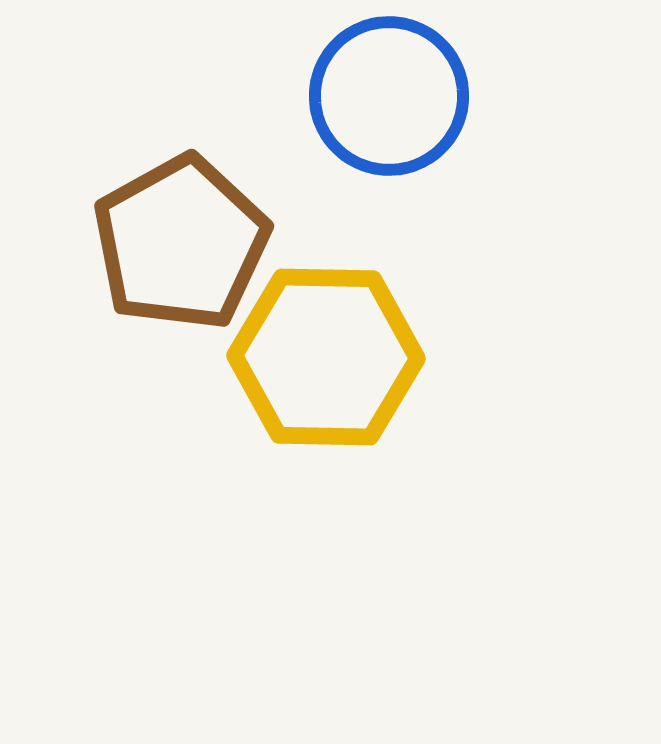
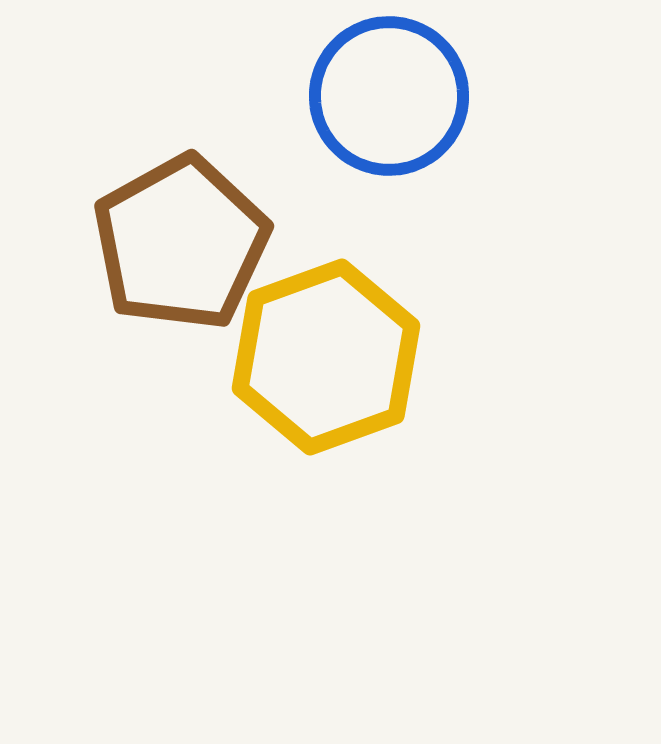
yellow hexagon: rotated 21 degrees counterclockwise
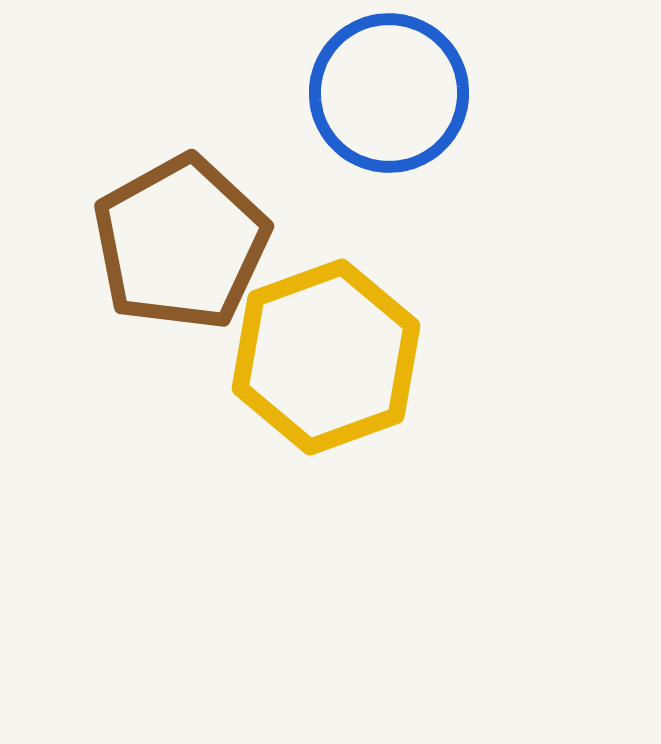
blue circle: moved 3 px up
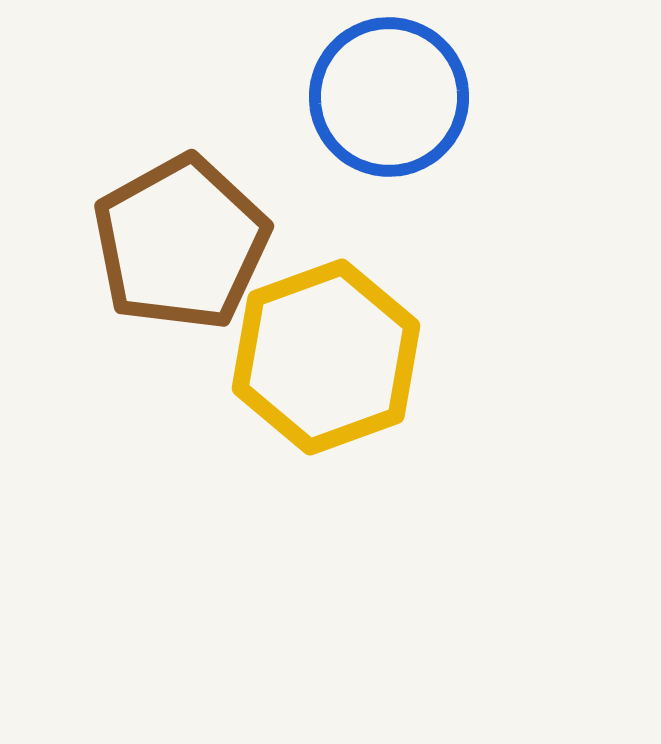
blue circle: moved 4 px down
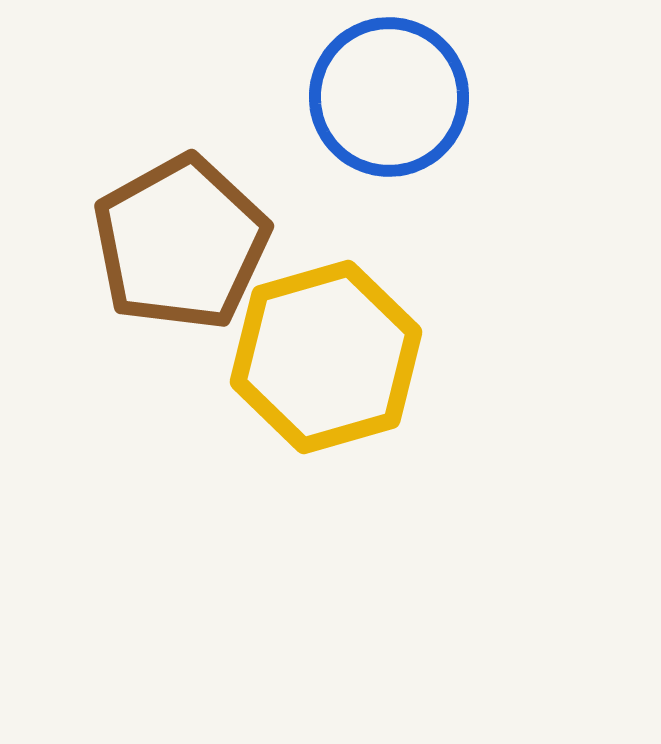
yellow hexagon: rotated 4 degrees clockwise
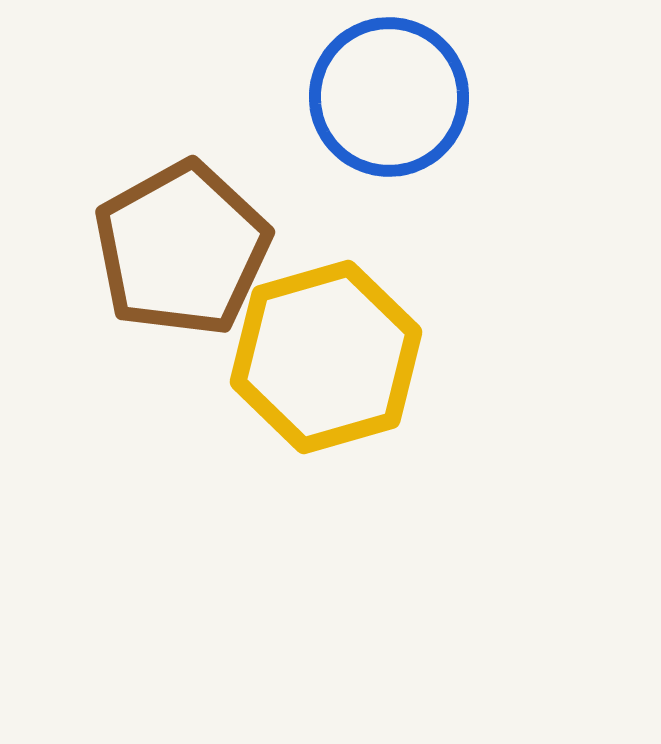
brown pentagon: moved 1 px right, 6 px down
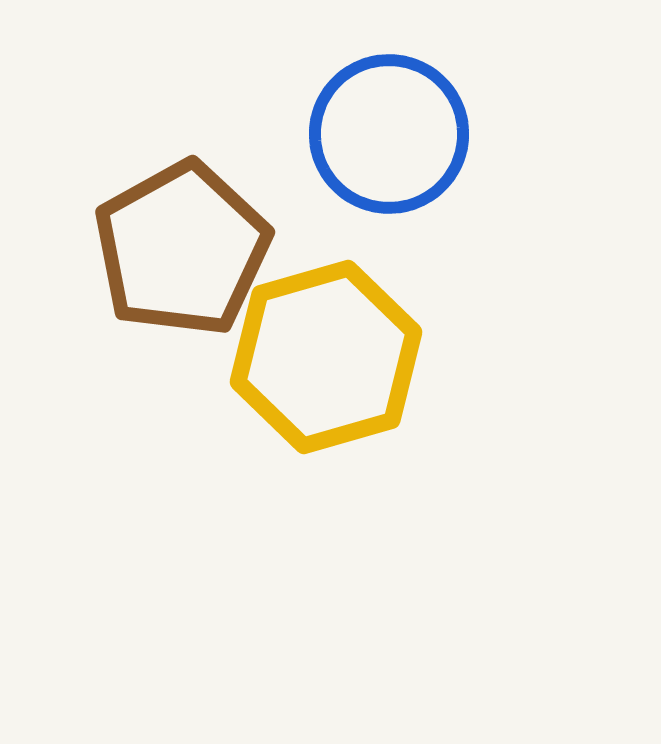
blue circle: moved 37 px down
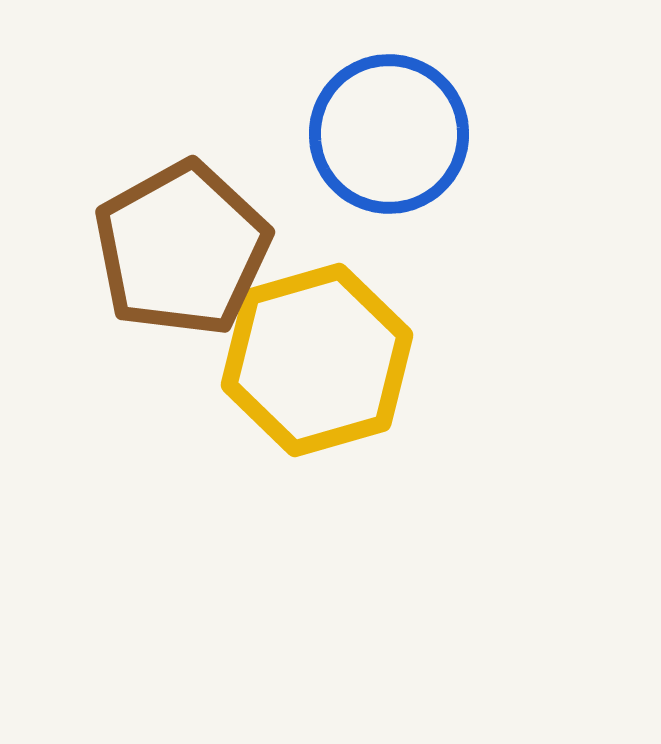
yellow hexagon: moved 9 px left, 3 px down
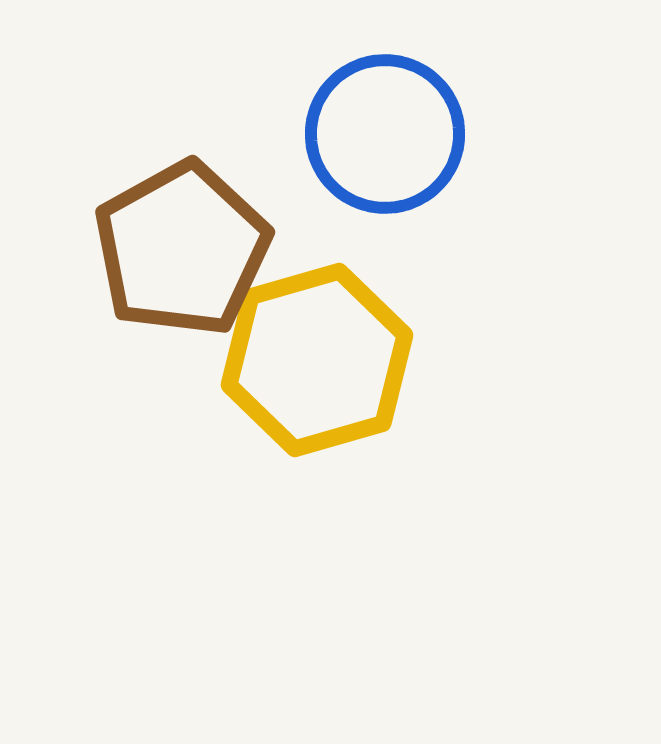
blue circle: moved 4 px left
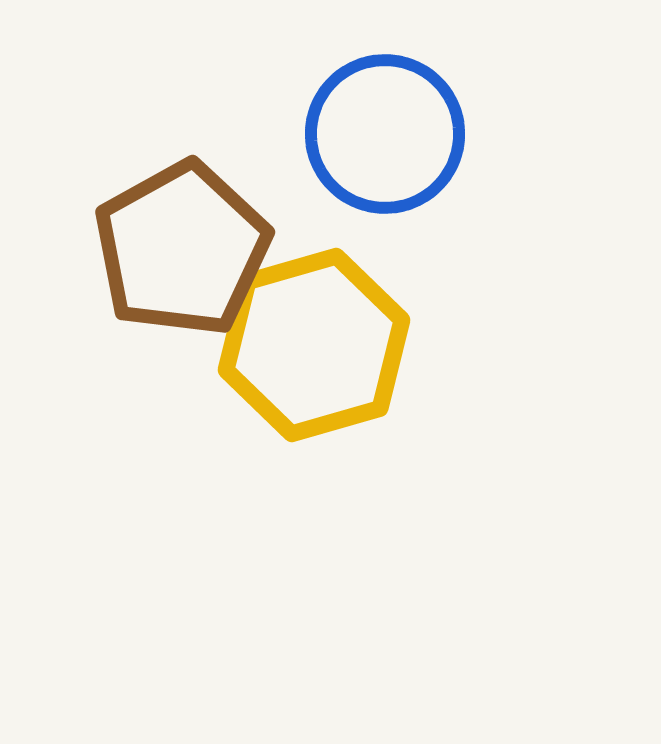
yellow hexagon: moved 3 px left, 15 px up
